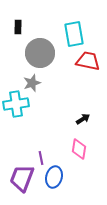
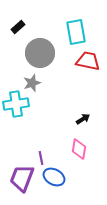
black rectangle: rotated 48 degrees clockwise
cyan rectangle: moved 2 px right, 2 px up
blue ellipse: rotated 75 degrees counterclockwise
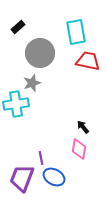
black arrow: moved 8 px down; rotated 96 degrees counterclockwise
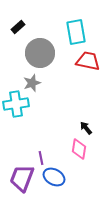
black arrow: moved 3 px right, 1 px down
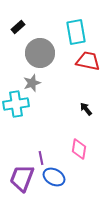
black arrow: moved 19 px up
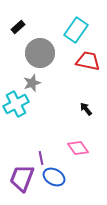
cyan rectangle: moved 2 px up; rotated 45 degrees clockwise
cyan cross: rotated 20 degrees counterclockwise
pink diamond: moved 1 px left, 1 px up; rotated 45 degrees counterclockwise
